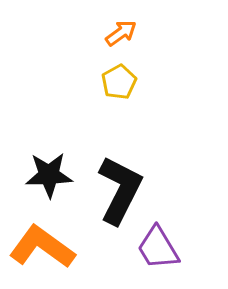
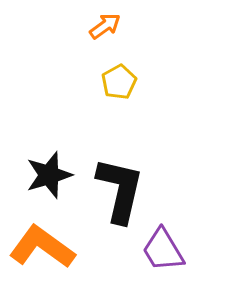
orange arrow: moved 16 px left, 7 px up
black star: rotated 15 degrees counterclockwise
black L-shape: rotated 14 degrees counterclockwise
purple trapezoid: moved 5 px right, 2 px down
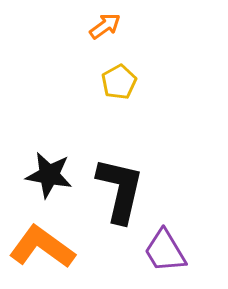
black star: rotated 27 degrees clockwise
purple trapezoid: moved 2 px right, 1 px down
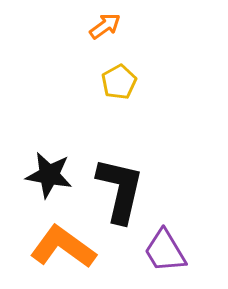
orange L-shape: moved 21 px right
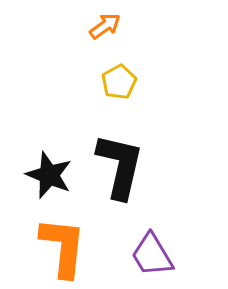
black star: rotated 12 degrees clockwise
black L-shape: moved 24 px up
orange L-shape: rotated 60 degrees clockwise
purple trapezoid: moved 13 px left, 4 px down
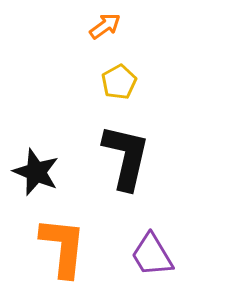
black L-shape: moved 6 px right, 9 px up
black star: moved 13 px left, 3 px up
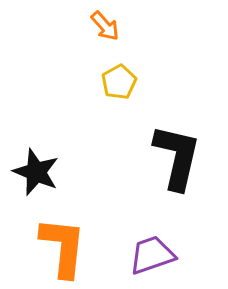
orange arrow: rotated 84 degrees clockwise
black L-shape: moved 51 px right
purple trapezoid: rotated 102 degrees clockwise
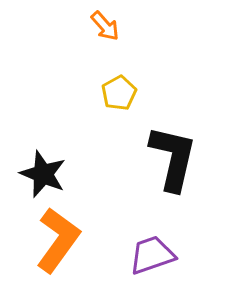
yellow pentagon: moved 11 px down
black L-shape: moved 4 px left, 1 px down
black star: moved 7 px right, 2 px down
orange L-shape: moved 5 px left, 7 px up; rotated 30 degrees clockwise
